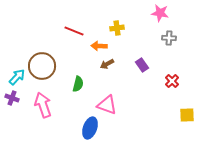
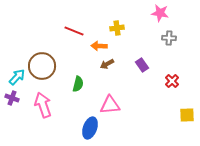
pink triangle: moved 3 px right; rotated 25 degrees counterclockwise
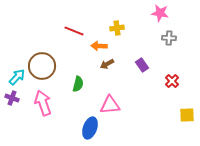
pink arrow: moved 2 px up
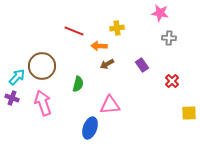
yellow square: moved 2 px right, 2 px up
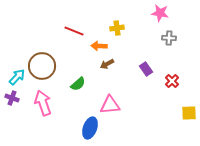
purple rectangle: moved 4 px right, 4 px down
green semicircle: rotated 35 degrees clockwise
